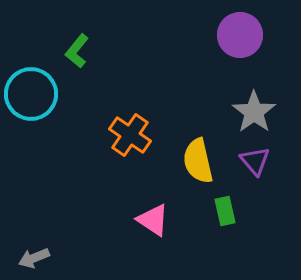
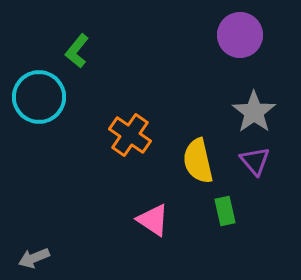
cyan circle: moved 8 px right, 3 px down
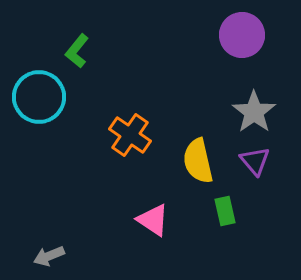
purple circle: moved 2 px right
gray arrow: moved 15 px right, 2 px up
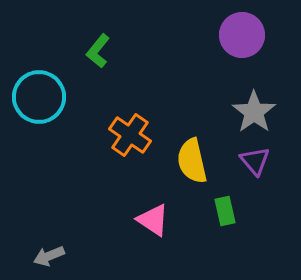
green L-shape: moved 21 px right
yellow semicircle: moved 6 px left
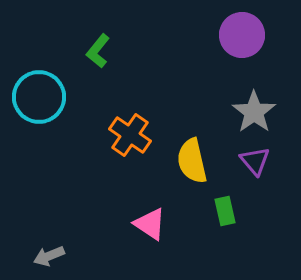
pink triangle: moved 3 px left, 4 px down
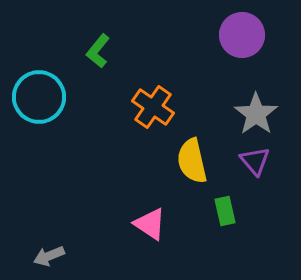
gray star: moved 2 px right, 2 px down
orange cross: moved 23 px right, 28 px up
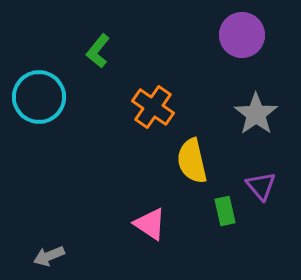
purple triangle: moved 6 px right, 25 px down
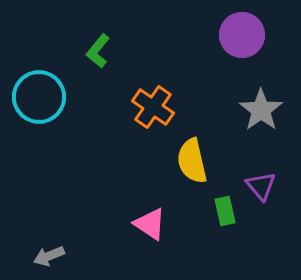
gray star: moved 5 px right, 4 px up
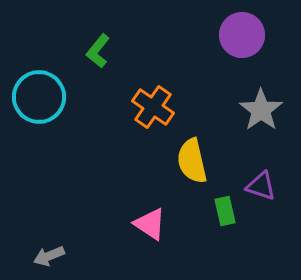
purple triangle: rotated 32 degrees counterclockwise
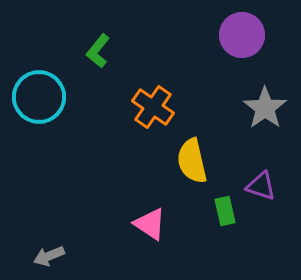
gray star: moved 4 px right, 2 px up
